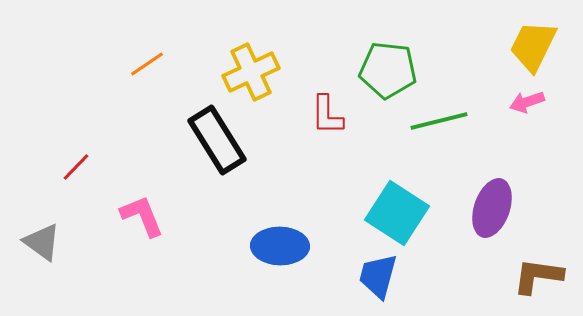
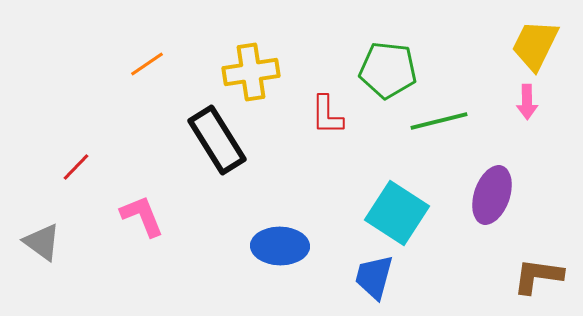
yellow trapezoid: moved 2 px right, 1 px up
yellow cross: rotated 16 degrees clockwise
pink arrow: rotated 72 degrees counterclockwise
purple ellipse: moved 13 px up
blue trapezoid: moved 4 px left, 1 px down
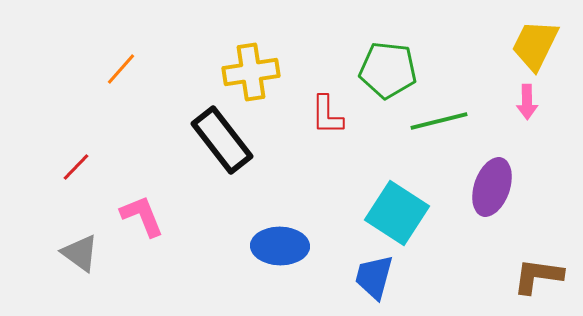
orange line: moved 26 px left, 5 px down; rotated 15 degrees counterclockwise
black rectangle: moved 5 px right; rotated 6 degrees counterclockwise
purple ellipse: moved 8 px up
gray triangle: moved 38 px right, 11 px down
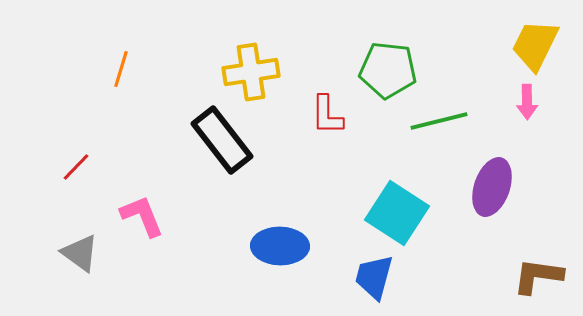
orange line: rotated 24 degrees counterclockwise
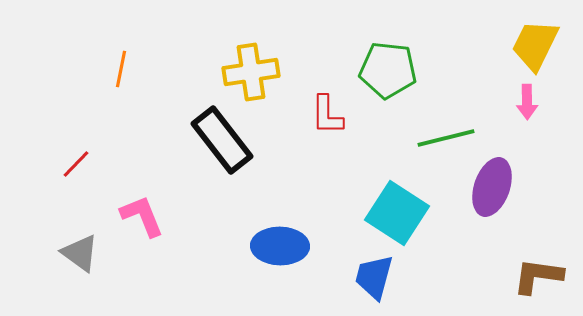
orange line: rotated 6 degrees counterclockwise
green line: moved 7 px right, 17 px down
red line: moved 3 px up
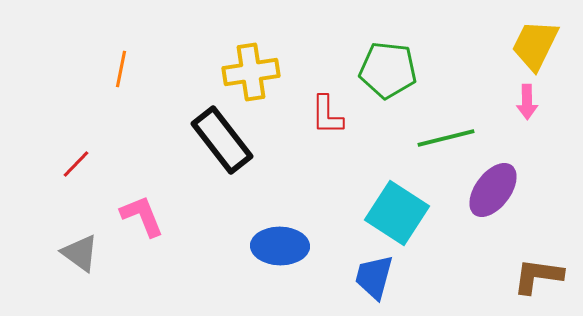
purple ellipse: moved 1 px right, 3 px down; rotated 18 degrees clockwise
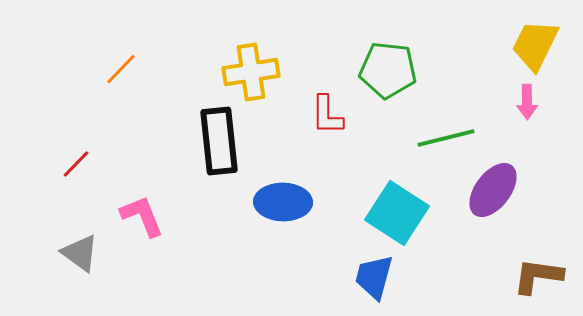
orange line: rotated 33 degrees clockwise
black rectangle: moved 3 px left, 1 px down; rotated 32 degrees clockwise
blue ellipse: moved 3 px right, 44 px up
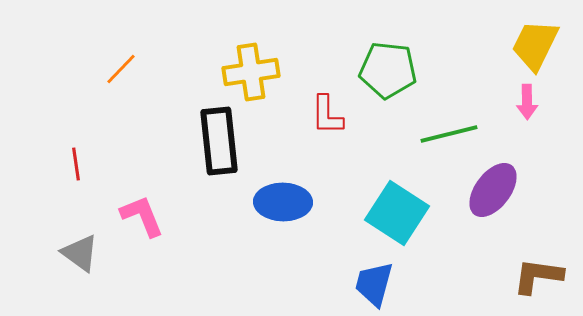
green line: moved 3 px right, 4 px up
red line: rotated 52 degrees counterclockwise
blue trapezoid: moved 7 px down
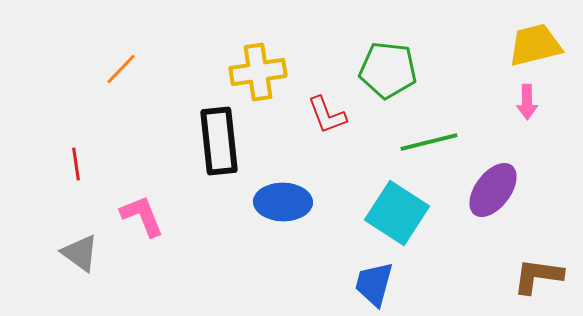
yellow trapezoid: rotated 50 degrees clockwise
yellow cross: moved 7 px right
red L-shape: rotated 21 degrees counterclockwise
green line: moved 20 px left, 8 px down
